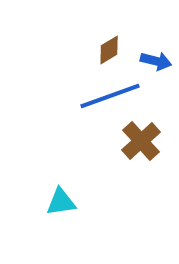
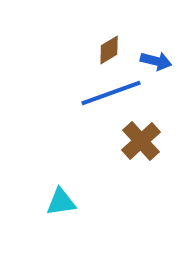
blue line: moved 1 px right, 3 px up
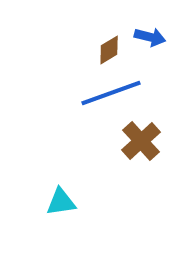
blue arrow: moved 6 px left, 24 px up
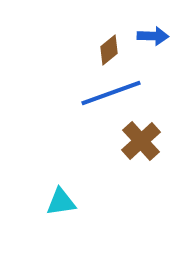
blue arrow: moved 3 px right, 1 px up; rotated 12 degrees counterclockwise
brown diamond: rotated 8 degrees counterclockwise
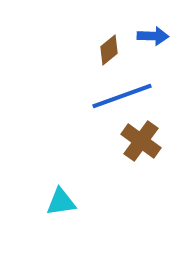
blue line: moved 11 px right, 3 px down
brown cross: rotated 12 degrees counterclockwise
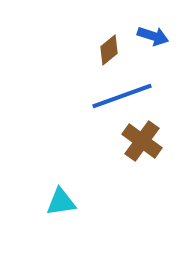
blue arrow: rotated 16 degrees clockwise
brown cross: moved 1 px right
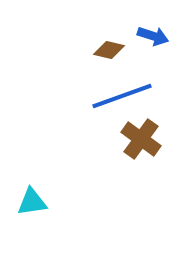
brown diamond: rotated 52 degrees clockwise
brown cross: moved 1 px left, 2 px up
cyan triangle: moved 29 px left
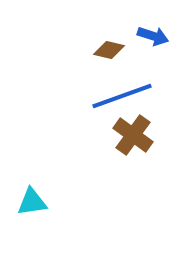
brown cross: moved 8 px left, 4 px up
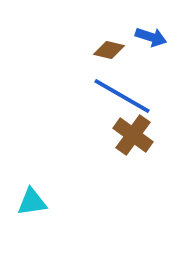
blue arrow: moved 2 px left, 1 px down
blue line: rotated 50 degrees clockwise
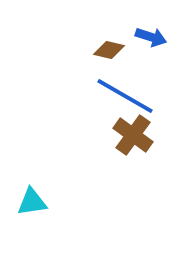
blue line: moved 3 px right
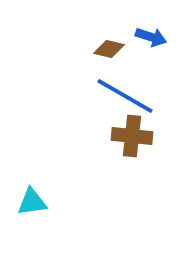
brown diamond: moved 1 px up
brown cross: moved 1 px left, 1 px down; rotated 30 degrees counterclockwise
